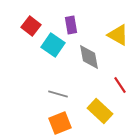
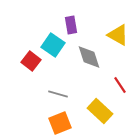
red square: moved 35 px down
gray diamond: rotated 8 degrees counterclockwise
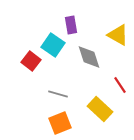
yellow rectangle: moved 2 px up
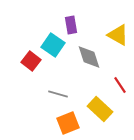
orange square: moved 8 px right
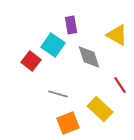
yellow triangle: moved 1 px left
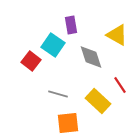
gray diamond: moved 2 px right
yellow rectangle: moved 2 px left, 8 px up
orange square: rotated 15 degrees clockwise
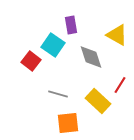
red line: rotated 66 degrees clockwise
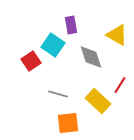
red square: rotated 18 degrees clockwise
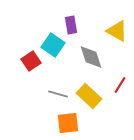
yellow triangle: moved 4 px up
yellow rectangle: moved 9 px left, 5 px up
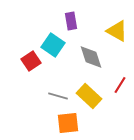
purple rectangle: moved 4 px up
gray line: moved 2 px down
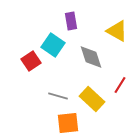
yellow rectangle: moved 3 px right, 3 px down
